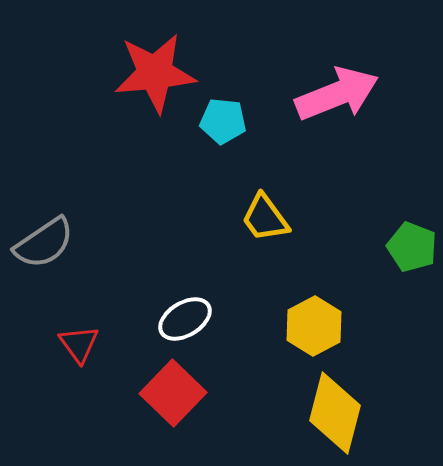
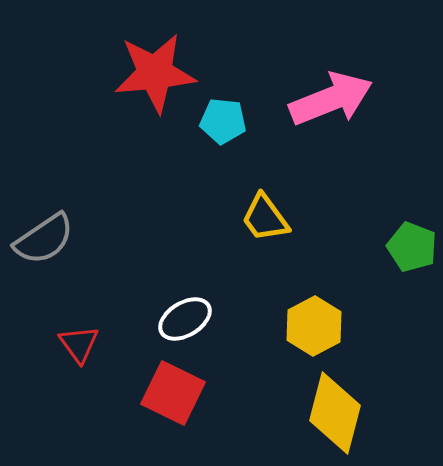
pink arrow: moved 6 px left, 5 px down
gray semicircle: moved 4 px up
red square: rotated 18 degrees counterclockwise
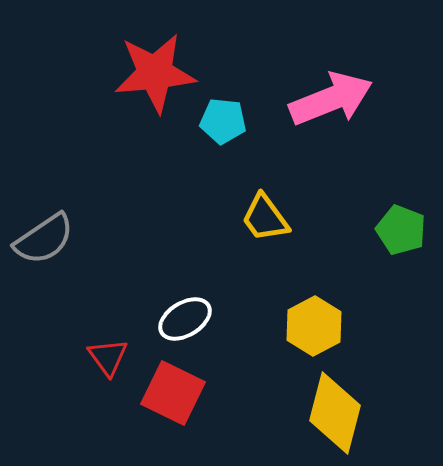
green pentagon: moved 11 px left, 17 px up
red triangle: moved 29 px right, 13 px down
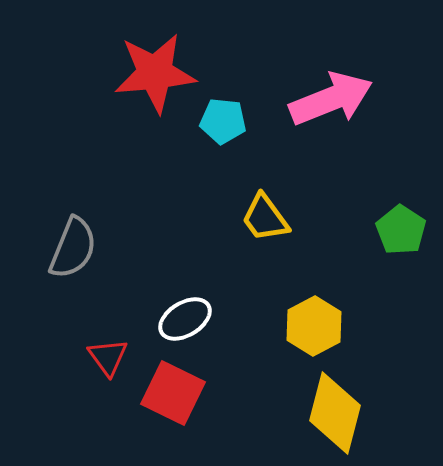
green pentagon: rotated 12 degrees clockwise
gray semicircle: moved 29 px right, 9 px down; rotated 34 degrees counterclockwise
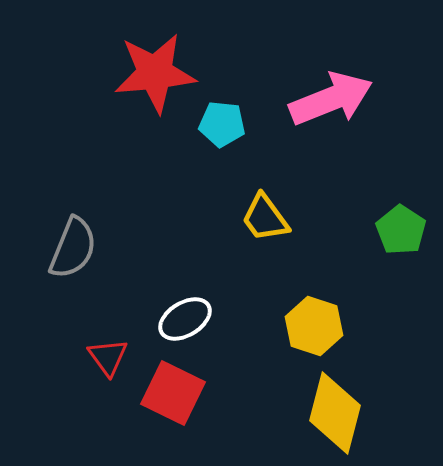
cyan pentagon: moved 1 px left, 3 px down
yellow hexagon: rotated 14 degrees counterclockwise
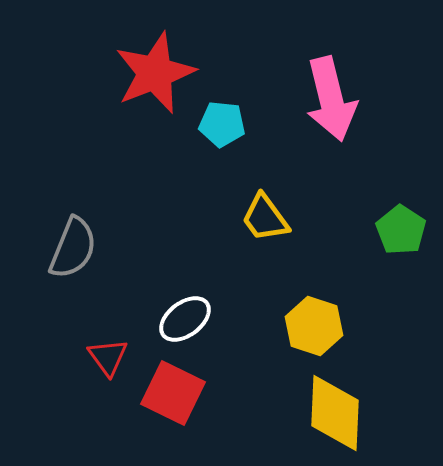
red star: rotated 16 degrees counterclockwise
pink arrow: rotated 98 degrees clockwise
white ellipse: rotated 6 degrees counterclockwise
yellow diamond: rotated 12 degrees counterclockwise
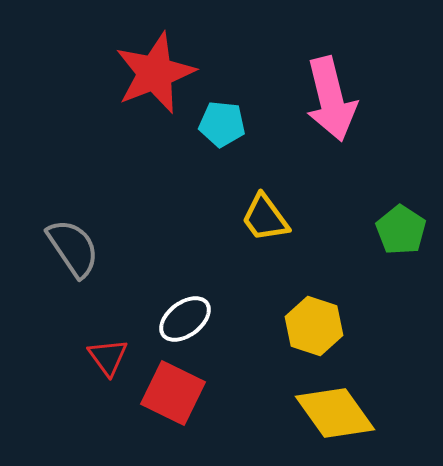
gray semicircle: rotated 56 degrees counterclockwise
yellow diamond: rotated 38 degrees counterclockwise
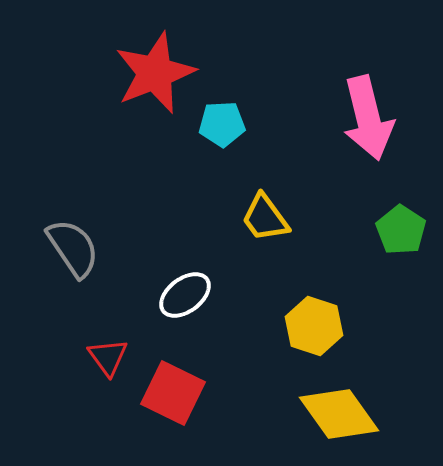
pink arrow: moved 37 px right, 19 px down
cyan pentagon: rotated 9 degrees counterclockwise
white ellipse: moved 24 px up
yellow diamond: moved 4 px right, 1 px down
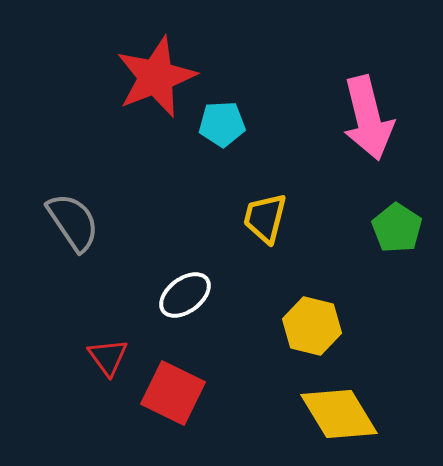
red star: moved 1 px right, 4 px down
yellow trapezoid: rotated 50 degrees clockwise
green pentagon: moved 4 px left, 2 px up
gray semicircle: moved 26 px up
yellow hexagon: moved 2 px left; rotated 4 degrees counterclockwise
yellow diamond: rotated 4 degrees clockwise
